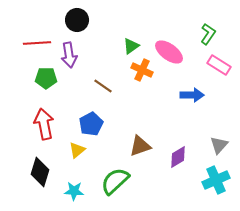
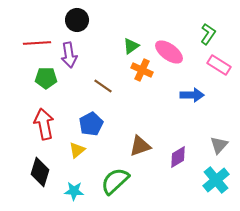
cyan cross: rotated 16 degrees counterclockwise
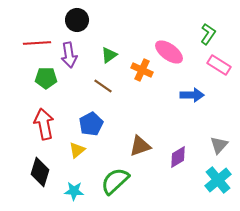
green triangle: moved 22 px left, 9 px down
cyan cross: moved 2 px right
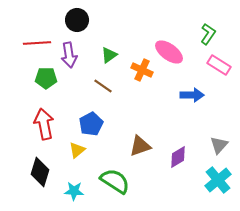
green semicircle: rotated 76 degrees clockwise
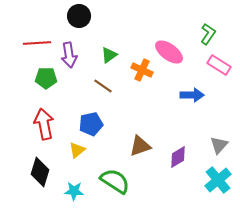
black circle: moved 2 px right, 4 px up
blue pentagon: rotated 15 degrees clockwise
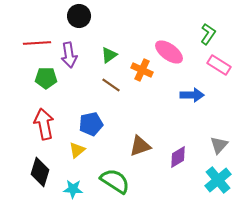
brown line: moved 8 px right, 1 px up
cyan star: moved 1 px left, 2 px up
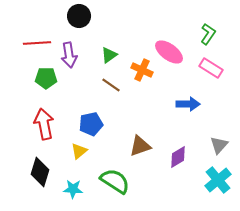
pink rectangle: moved 8 px left, 3 px down
blue arrow: moved 4 px left, 9 px down
yellow triangle: moved 2 px right, 1 px down
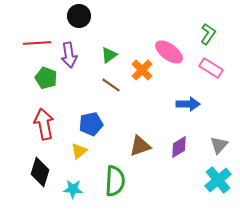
orange cross: rotated 20 degrees clockwise
green pentagon: rotated 20 degrees clockwise
purple diamond: moved 1 px right, 10 px up
green semicircle: rotated 60 degrees clockwise
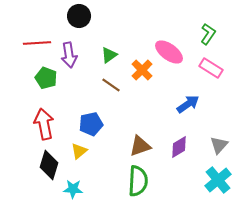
blue arrow: rotated 35 degrees counterclockwise
black diamond: moved 9 px right, 7 px up
green semicircle: moved 23 px right
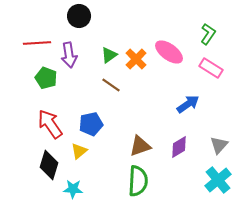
orange cross: moved 6 px left, 11 px up
red arrow: moved 6 px right; rotated 24 degrees counterclockwise
